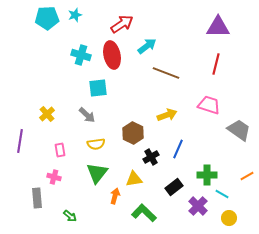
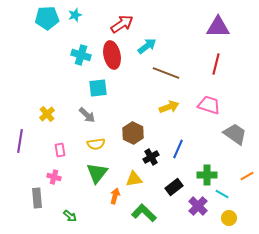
yellow arrow: moved 2 px right, 8 px up
gray trapezoid: moved 4 px left, 4 px down
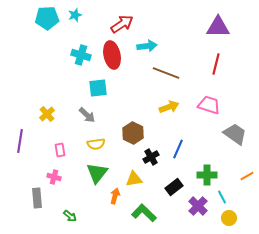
cyan arrow: rotated 30 degrees clockwise
cyan line: moved 3 px down; rotated 32 degrees clockwise
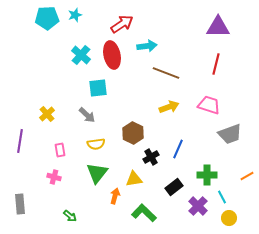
cyan cross: rotated 24 degrees clockwise
gray trapezoid: moved 5 px left; rotated 125 degrees clockwise
gray rectangle: moved 17 px left, 6 px down
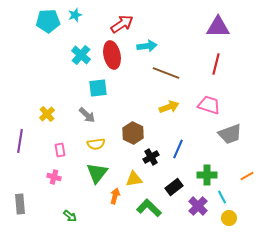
cyan pentagon: moved 1 px right, 3 px down
green L-shape: moved 5 px right, 5 px up
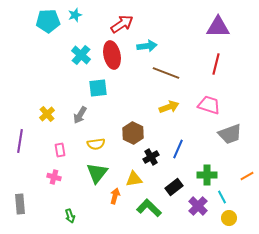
gray arrow: moved 7 px left; rotated 78 degrees clockwise
green arrow: rotated 32 degrees clockwise
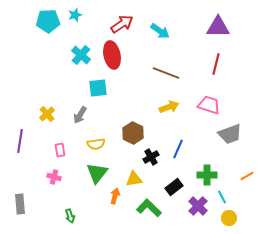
cyan arrow: moved 13 px right, 15 px up; rotated 42 degrees clockwise
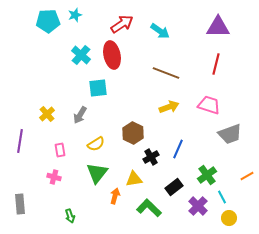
yellow semicircle: rotated 24 degrees counterclockwise
green cross: rotated 36 degrees counterclockwise
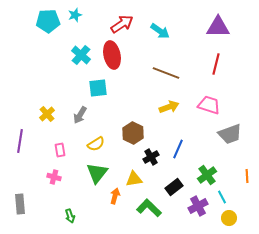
orange line: rotated 64 degrees counterclockwise
purple cross: rotated 18 degrees clockwise
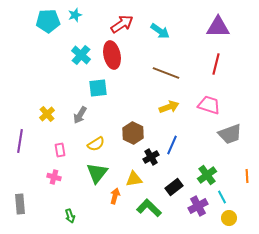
blue line: moved 6 px left, 4 px up
